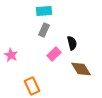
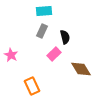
gray rectangle: moved 2 px left, 1 px down
black semicircle: moved 7 px left, 6 px up
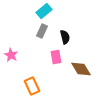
cyan rectangle: rotated 35 degrees counterclockwise
pink rectangle: moved 2 px right, 3 px down; rotated 56 degrees counterclockwise
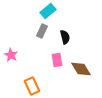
cyan rectangle: moved 4 px right
pink rectangle: moved 1 px right, 3 px down
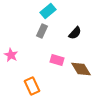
black semicircle: moved 10 px right, 4 px up; rotated 56 degrees clockwise
pink rectangle: rotated 64 degrees counterclockwise
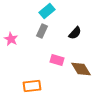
cyan rectangle: moved 1 px left
pink star: moved 16 px up
orange rectangle: rotated 72 degrees counterclockwise
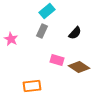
brown diamond: moved 2 px left, 2 px up; rotated 25 degrees counterclockwise
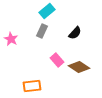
pink rectangle: rotated 32 degrees clockwise
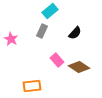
cyan rectangle: moved 3 px right
